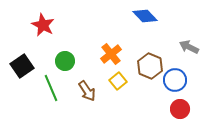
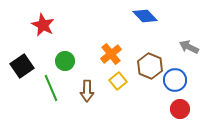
brown arrow: rotated 35 degrees clockwise
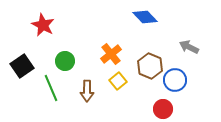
blue diamond: moved 1 px down
red circle: moved 17 px left
